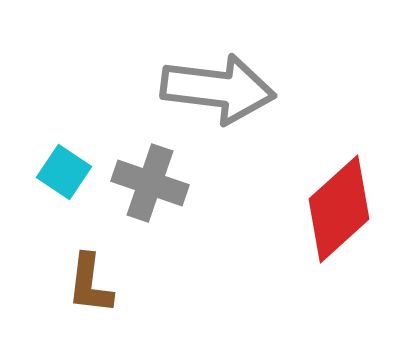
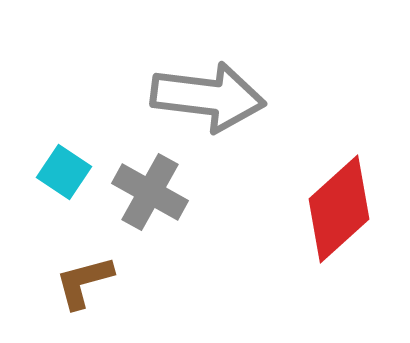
gray arrow: moved 10 px left, 8 px down
gray cross: moved 9 px down; rotated 10 degrees clockwise
brown L-shape: moved 6 px left, 2 px up; rotated 68 degrees clockwise
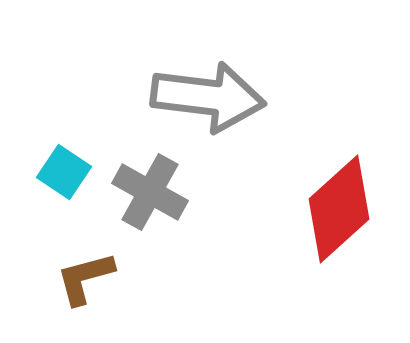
brown L-shape: moved 1 px right, 4 px up
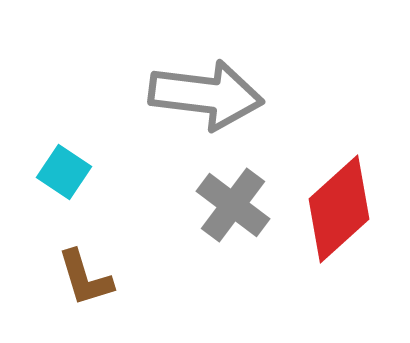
gray arrow: moved 2 px left, 2 px up
gray cross: moved 83 px right, 13 px down; rotated 8 degrees clockwise
brown L-shape: rotated 92 degrees counterclockwise
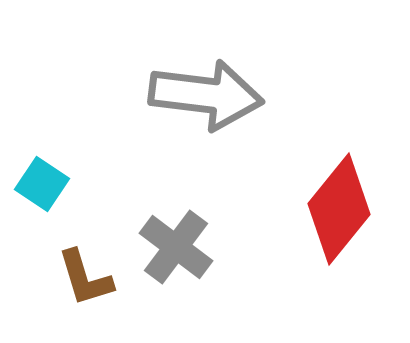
cyan square: moved 22 px left, 12 px down
gray cross: moved 57 px left, 42 px down
red diamond: rotated 9 degrees counterclockwise
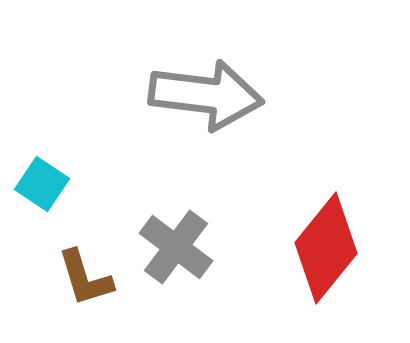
red diamond: moved 13 px left, 39 px down
